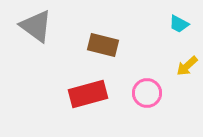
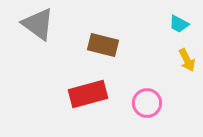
gray triangle: moved 2 px right, 2 px up
yellow arrow: moved 6 px up; rotated 75 degrees counterclockwise
pink circle: moved 10 px down
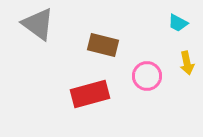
cyan trapezoid: moved 1 px left, 1 px up
yellow arrow: moved 3 px down; rotated 15 degrees clockwise
red rectangle: moved 2 px right
pink circle: moved 27 px up
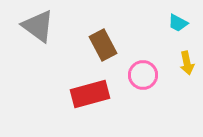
gray triangle: moved 2 px down
brown rectangle: rotated 48 degrees clockwise
pink circle: moved 4 px left, 1 px up
